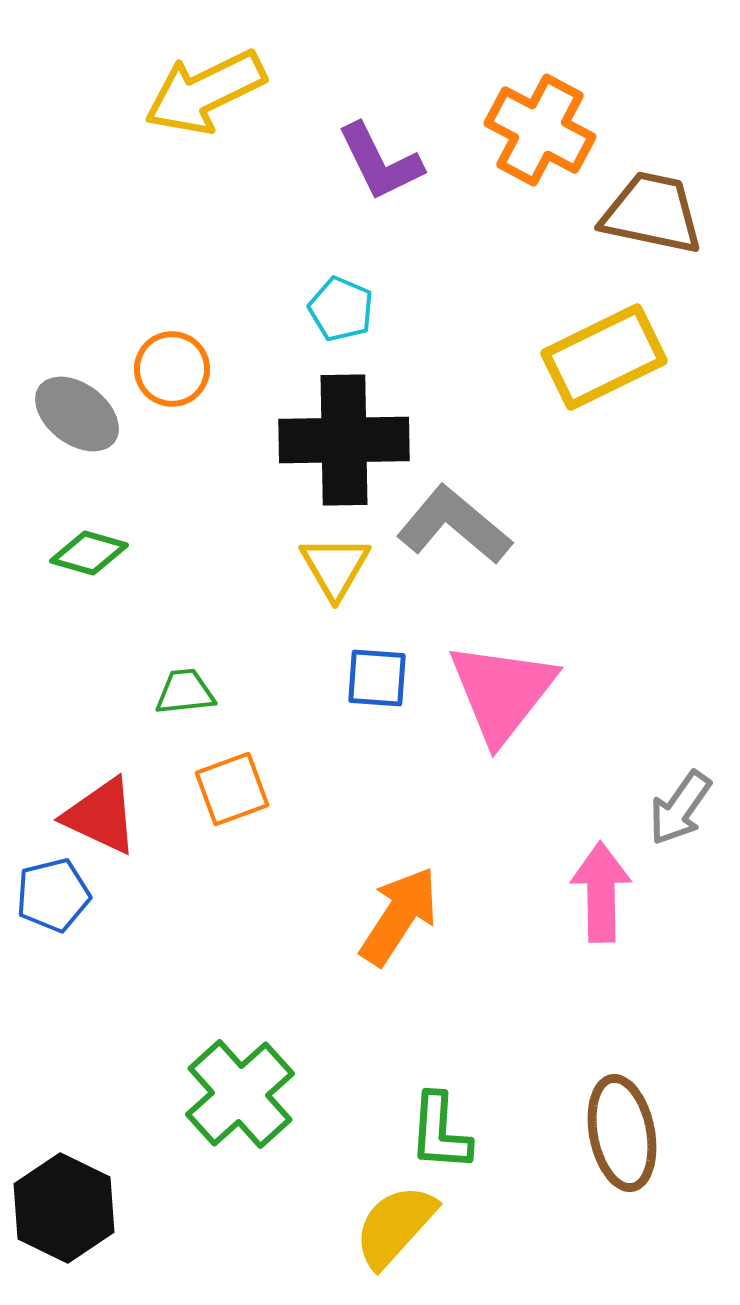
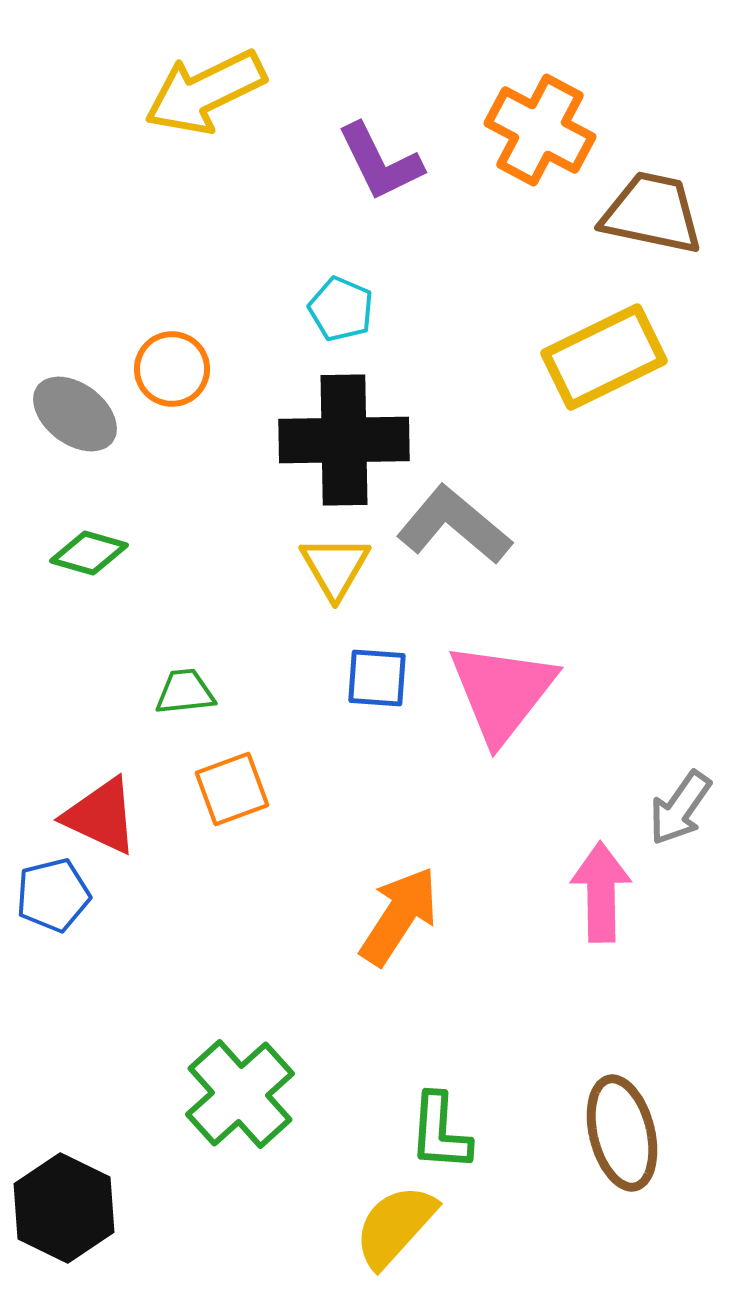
gray ellipse: moved 2 px left
brown ellipse: rotated 3 degrees counterclockwise
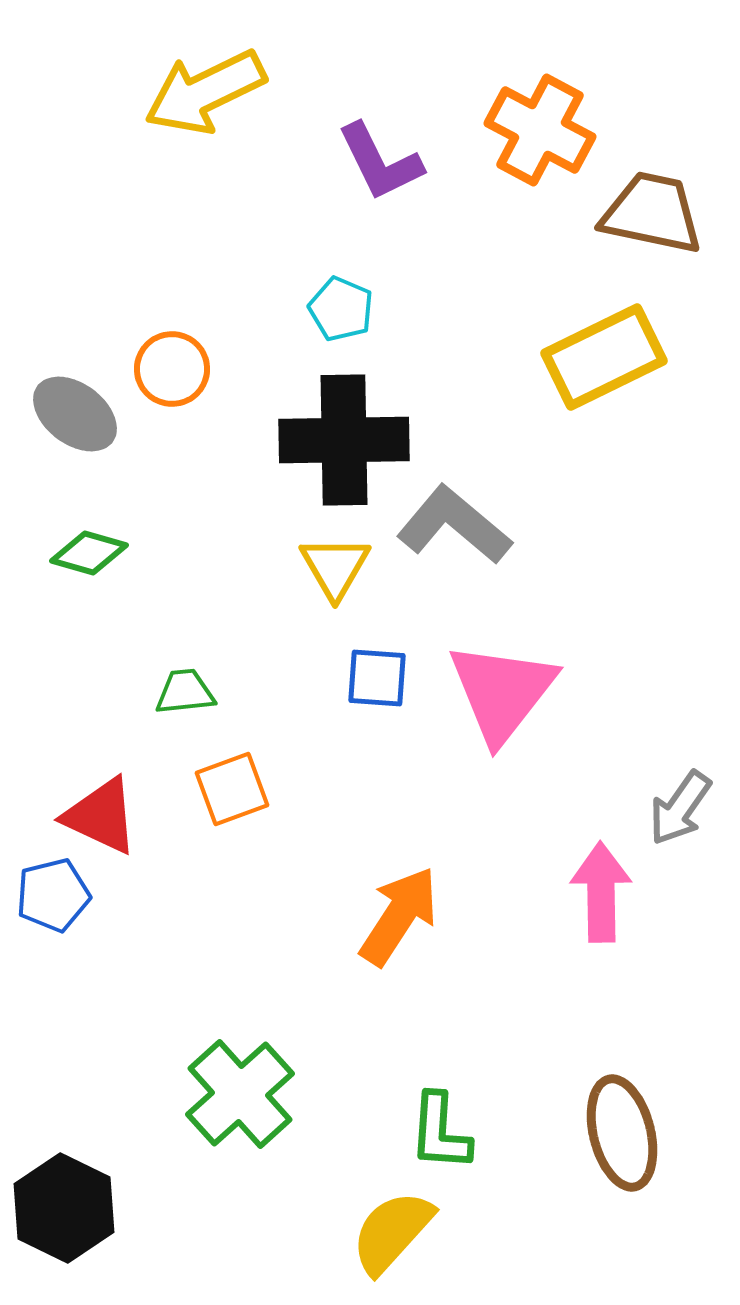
yellow semicircle: moved 3 px left, 6 px down
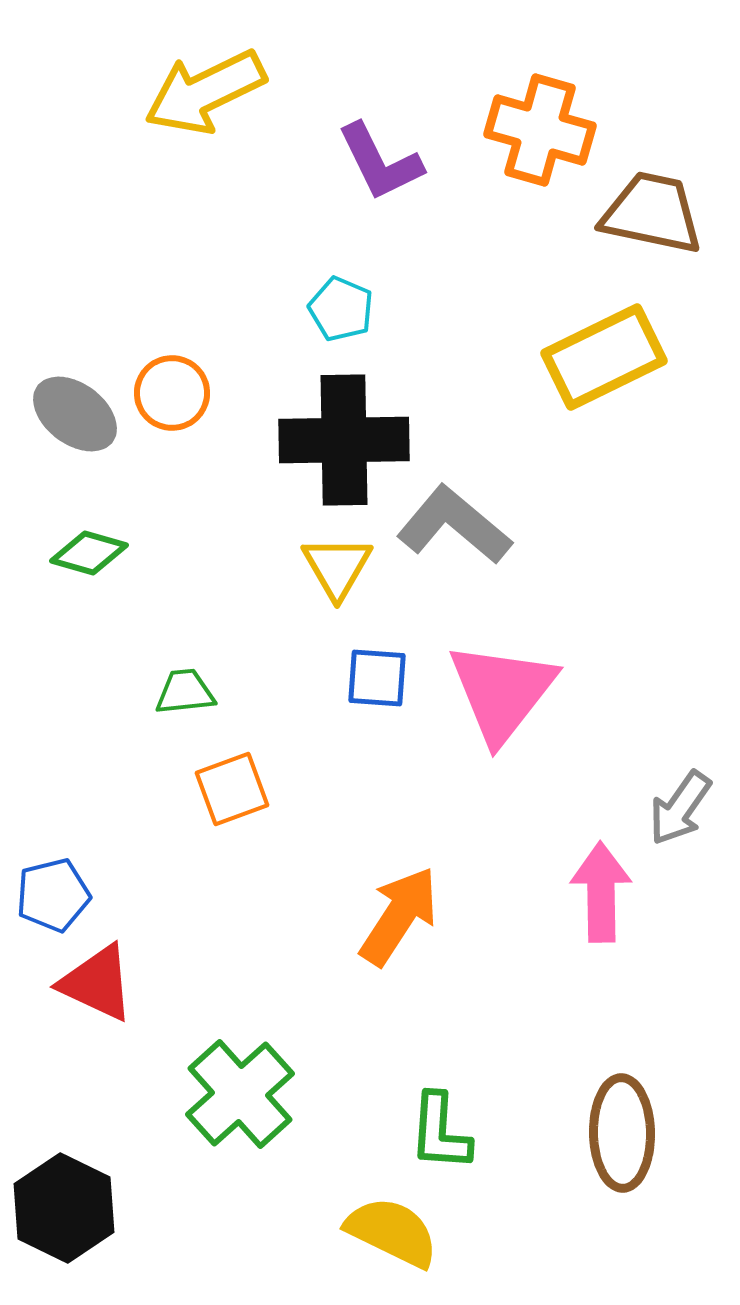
orange cross: rotated 12 degrees counterclockwise
orange circle: moved 24 px down
yellow triangle: moved 2 px right
red triangle: moved 4 px left, 167 px down
brown ellipse: rotated 13 degrees clockwise
yellow semicircle: rotated 74 degrees clockwise
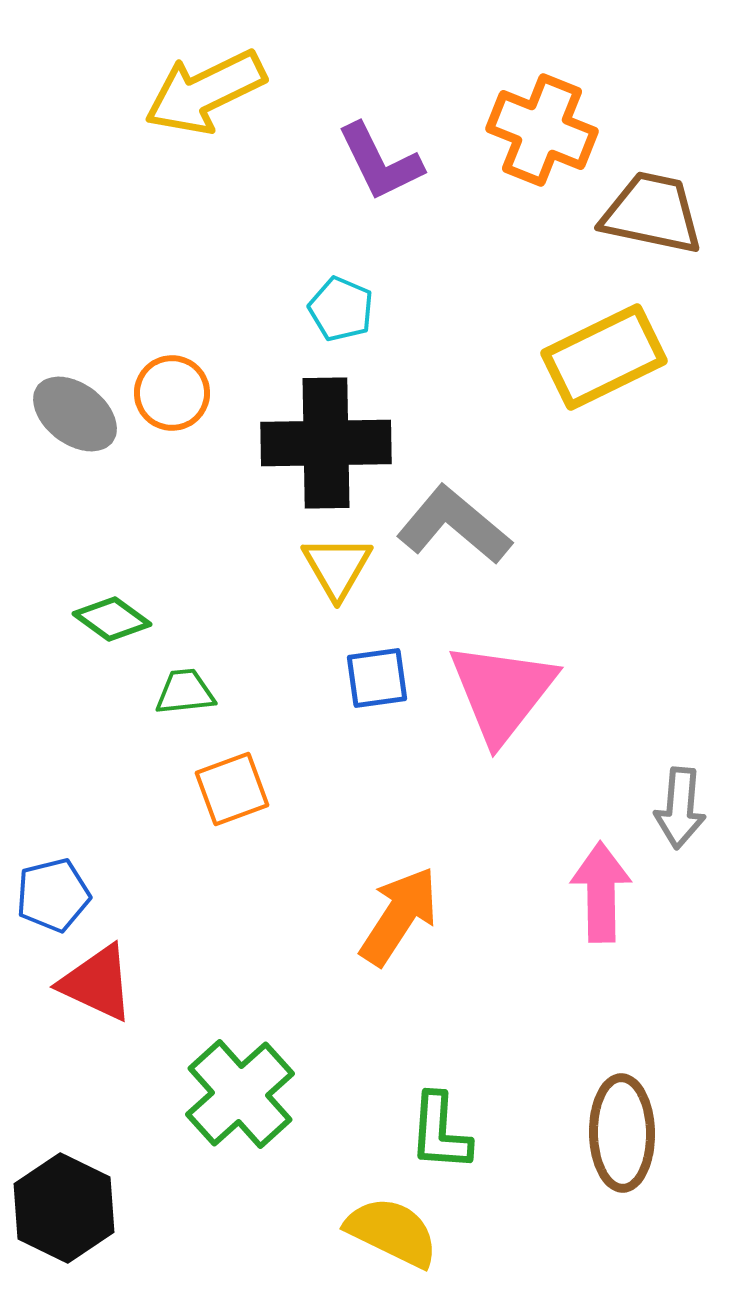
orange cross: moved 2 px right; rotated 6 degrees clockwise
black cross: moved 18 px left, 3 px down
green diamond: moved 23 px right, 66 px down; rotated 20 degrees clockwise
blue square: rotated 12 degrees counterclockwise
gray arrow: rotated 30 degrees counterclockwise
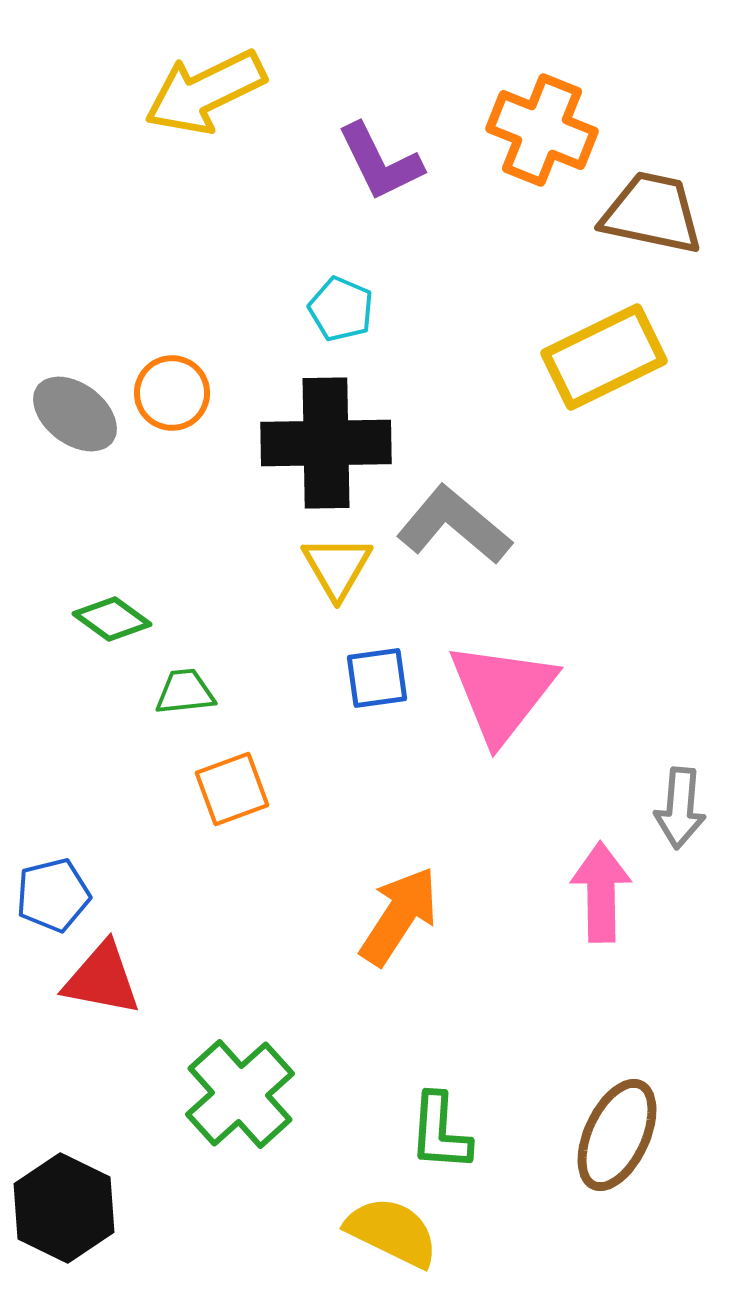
red triangle: moved 5 px right, 4 px up; rotated 14 degrees counterclockwise
brown ellipse: moved 5 px left, 2 px down; rotated 26 degrees clockwise
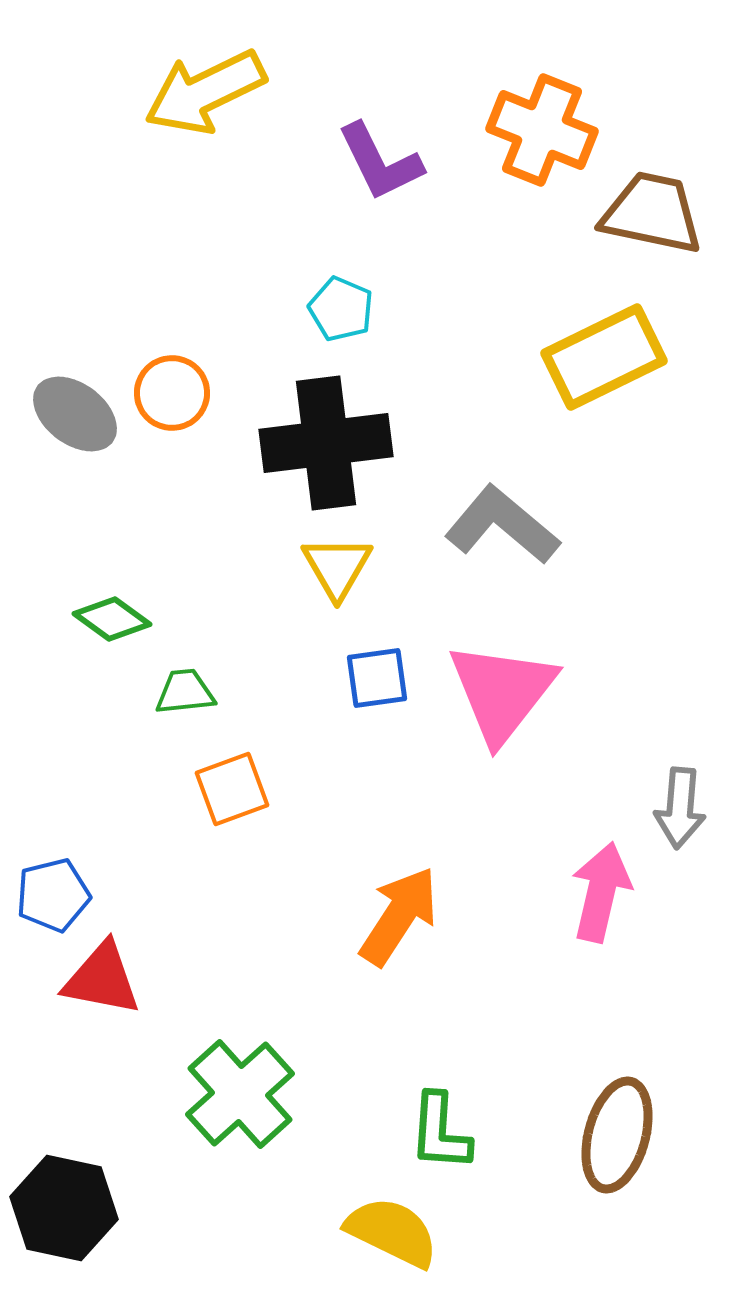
black cross: rotated 6 degrees counterclockwise
gray L-shape: moved 48 px right
pink arrow: rotated 14 degrees clockwise
brown ellipse: rotated 10 degrees counterclockwise
black hexagon: rotated 14 degrees counterclockwise
